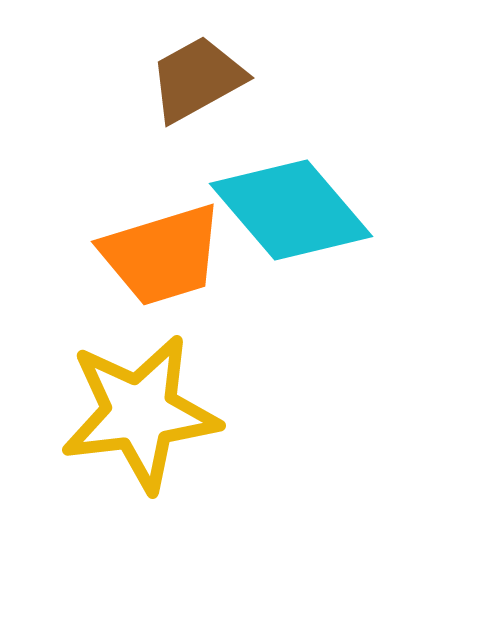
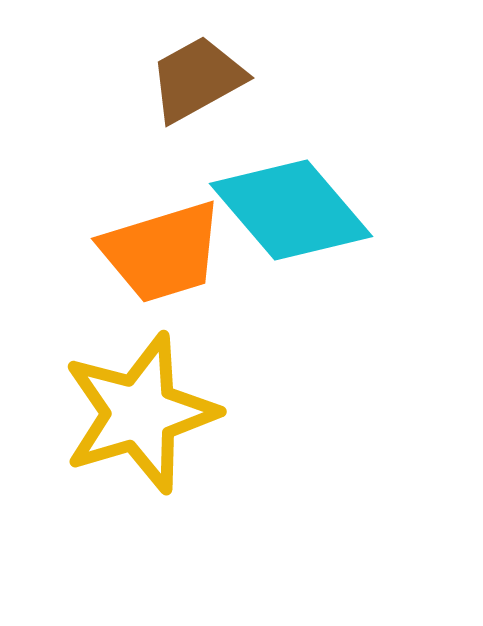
orange trapezoid: moved 3 px up
yellow star: rotated 10 degrees counterclockwise
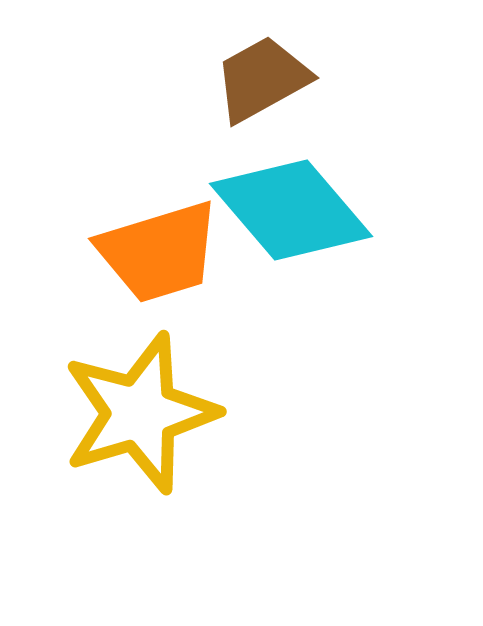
brown trapezoid: moved 65 px right
orange trapezoid: moved 3 px left
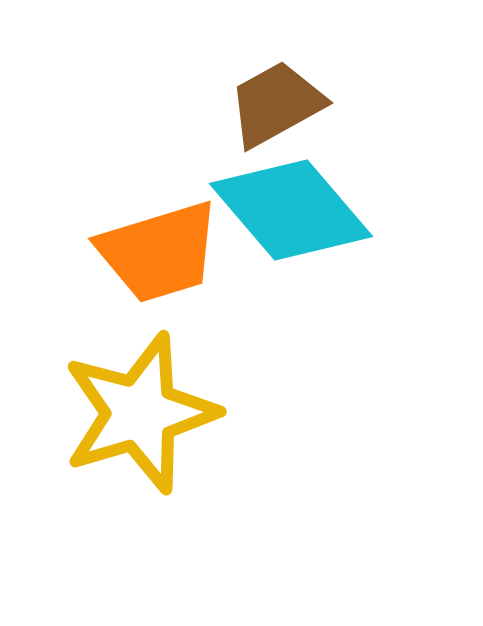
brown trapezoid: moved 14 px right, 25 px down
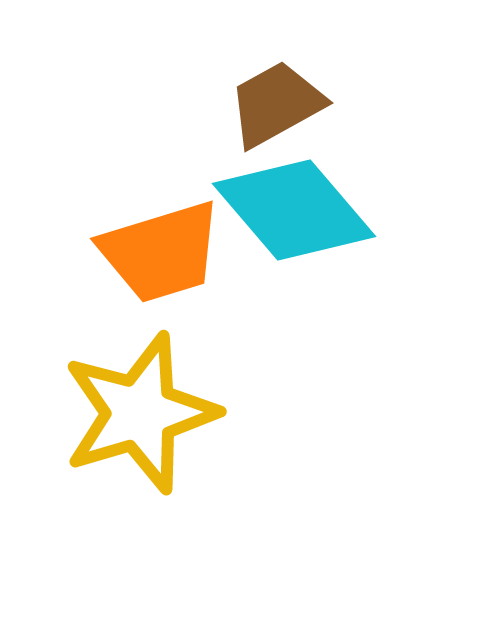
cyan diamond: moved 3 px right
orange trapezoid: moved 2 px right
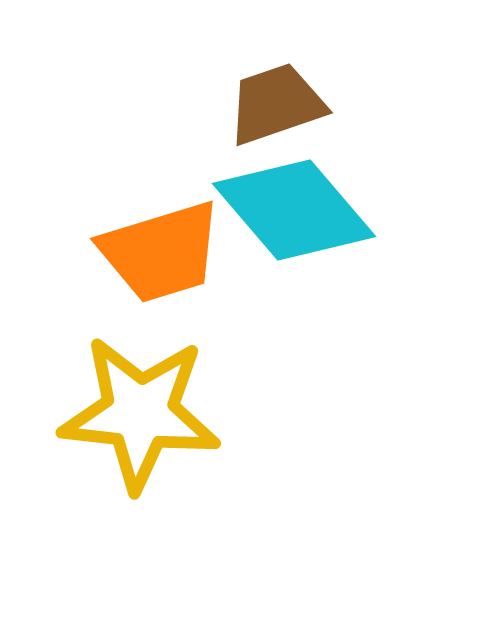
brown trapezoid: rotated 10 degrees clockwise
yellow star: rotated 23 degrees clockwise
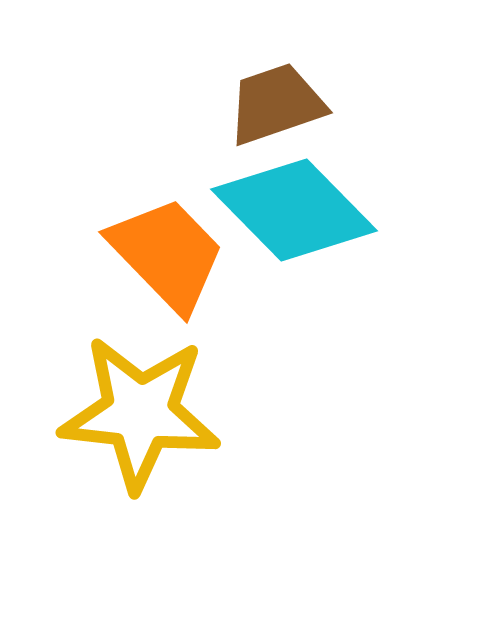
cyan diamond: rotated 4 degrees counterclockwise
orange trapezoid: moved 6 px right, 2 px down; rotated 117 degrees counterclockwise
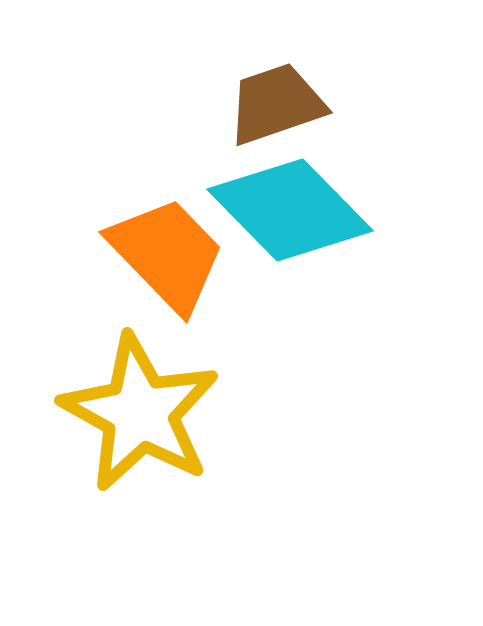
cyan diamond: moved 4 px left
yellow star: rotated 23 degrees clockwise
